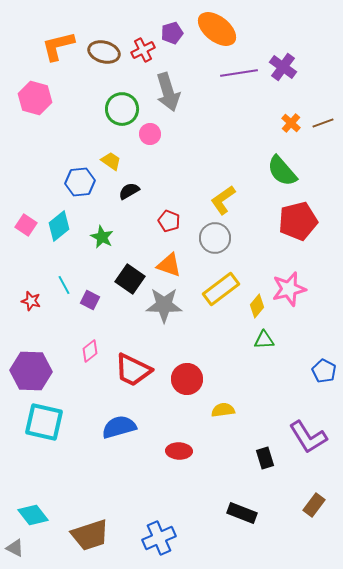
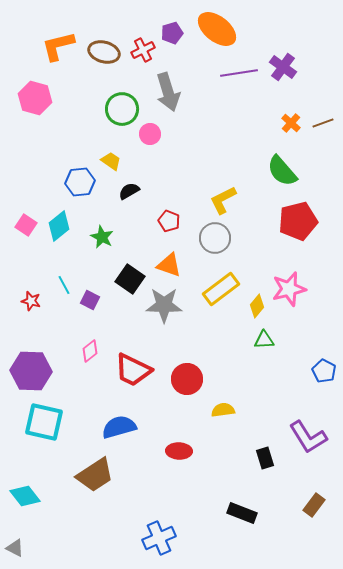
yellow L-shape at (223, 200): rotated 8 degrees clockwise
cyan diamond at (33, 515): moved 8 px left, 19 px up
brown trapezoid at (90, 535): moved 5 px right, 60 px up; rotated 15 degrees counterclockwise
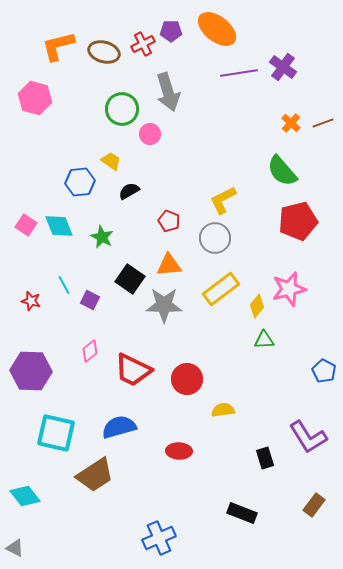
purple pentagon at (172, 33): moved 1 px left, 2 px up; rotated 15 degrees clockwise
red cross at (143, 50): moved 6 px up
cyan diamond at (59, 226): rotated 72 degrees counterclockwise
orange triangle at (169, 265): rotated 24 degrees counterclockwise
cyan square at (44, 422): moved 12 px right, 11 px down
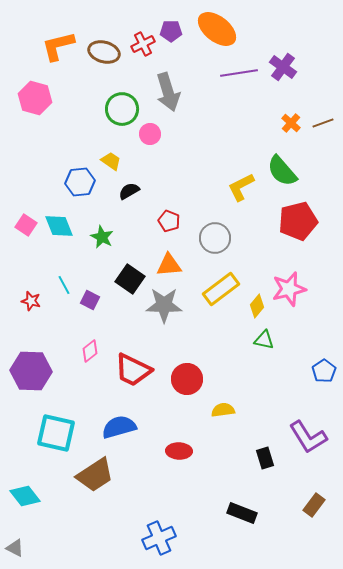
yellow L-shape at (223, 200): moved 18 px right, 13 px up
green triangle at (264, 340): rotated 15 degrees clockwise
blue pentagon at (324, 371): rotated 10 degrees clockwise
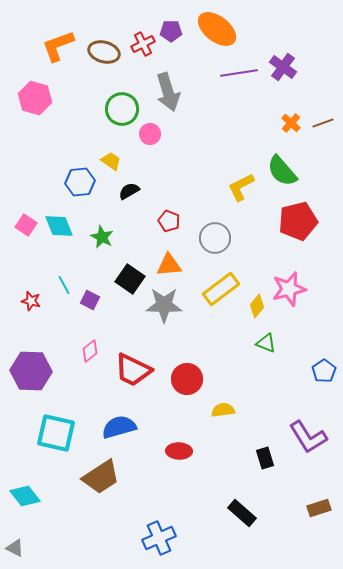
orange L-shape at (58, 46): rotated 6 degrees counterclockwise
green triangle at (264, 340): moved 2 px right, 3 px down; rotated 10 degrees clockwise
brown trapezoid at (95, 475): moved 6 px right, 2 px down
brown rectangle at (314, 505): moved 5 px right, 3 px down; rotated 35 degrees clockwise
black rectangle at (242, 513): rotated 20 degrees clockwise
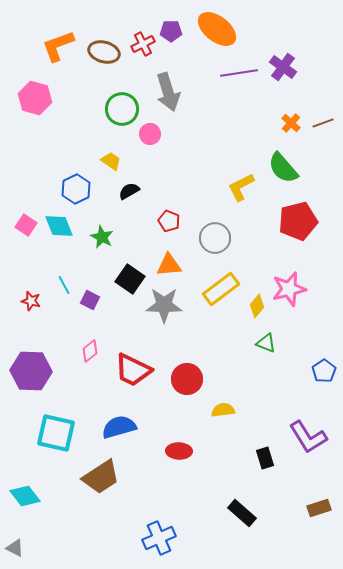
green semicircle at (282, 171): moved 1 px right, 3 px up
blue hexagon at (80, 182): moved 4 px left, 7 px down; rotated 20 degrees counterclockwise
